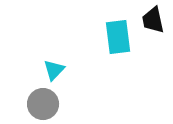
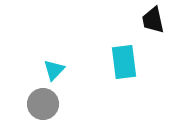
cyan rectangle: moved 6 px right, 25 px down
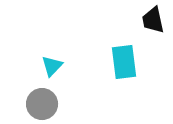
cyan triangle: moved 2 px left, 4 px up
gray circle: moved 1 px left
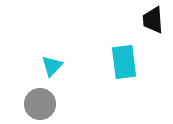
black trapezoid: rotated 8 degrees clockwise
gray circle: moved 2 px left
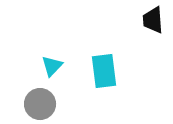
cyan rectangle: moved 20 px left, 9 px down
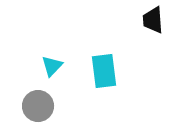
gray circle: moved 2 px left, 2 px down
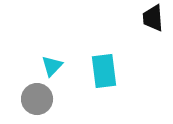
black trapezoid: moved 2 px up
gray circle: moved 1 px left, 7 px up
